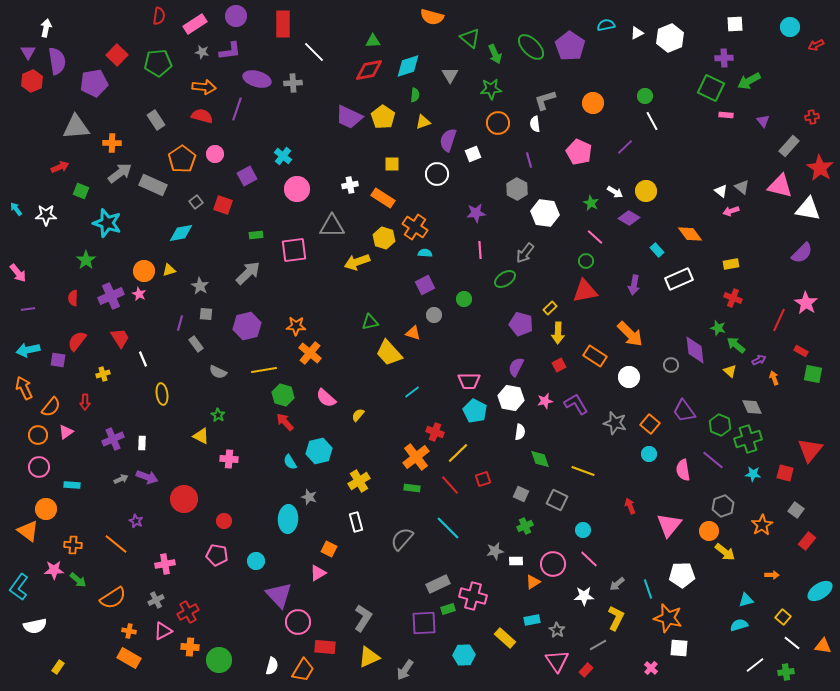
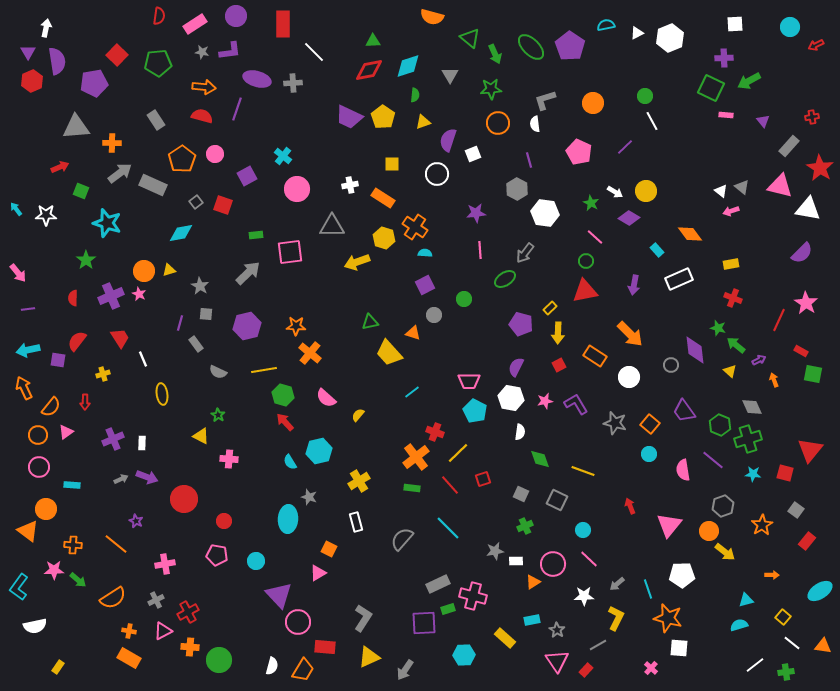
pink square at (294, 250): moved 4 px left, 2 px down
orange arrow at (774, 378): moved 2 px down
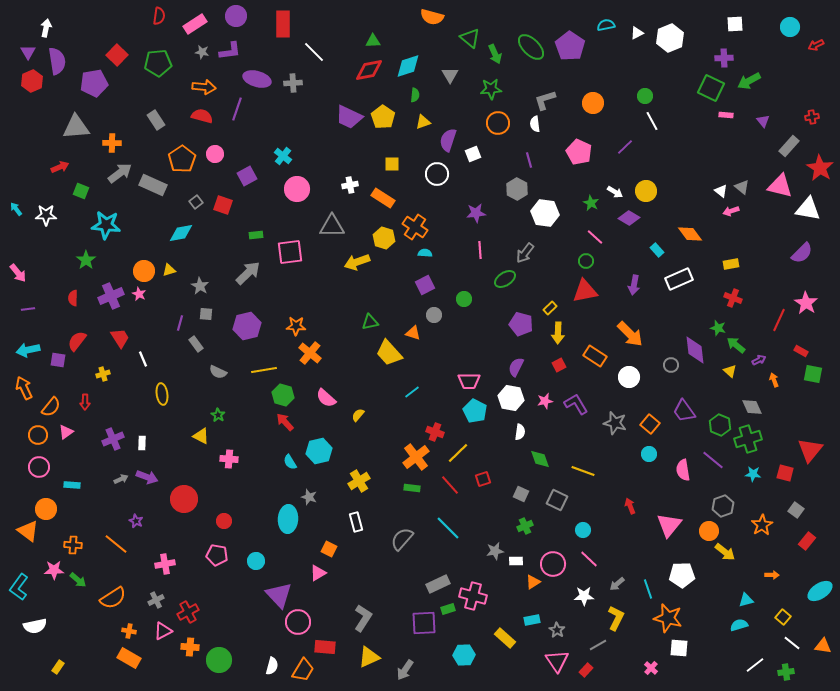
cyan star at (107, 223): moved 1 px left, 2 px down; rotated 12 degrees counterclockwise
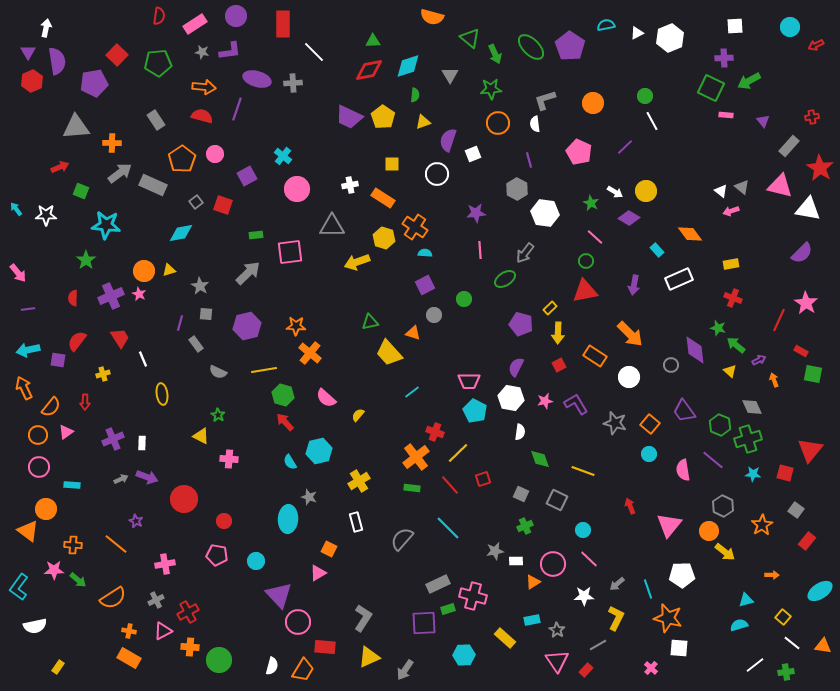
white square at (735, 24): moved 2 px down
gray hexagon at (723, 506): rotated 15 degrees counterclockwise
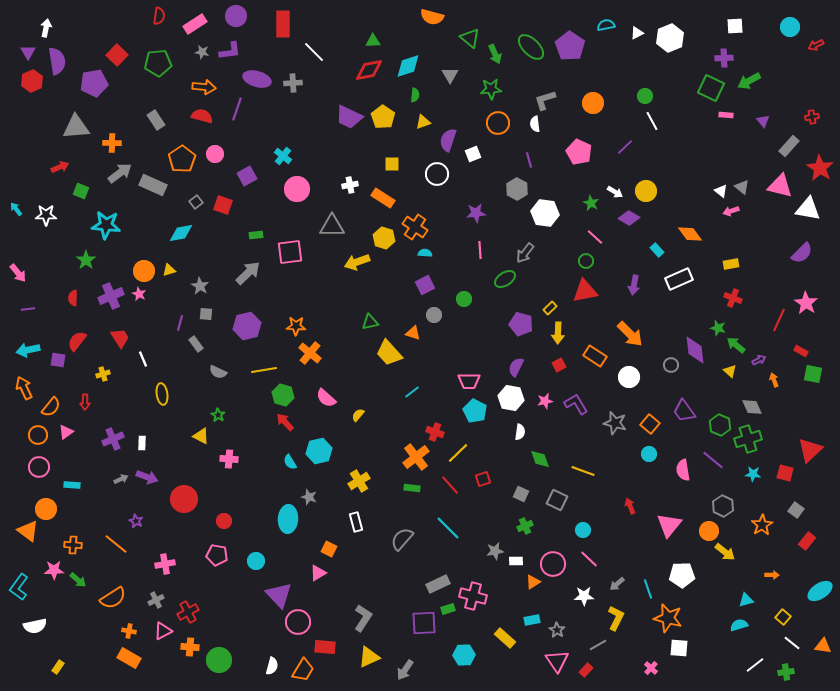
red triangle at (810, 450): rotated 8 degrees clockwise
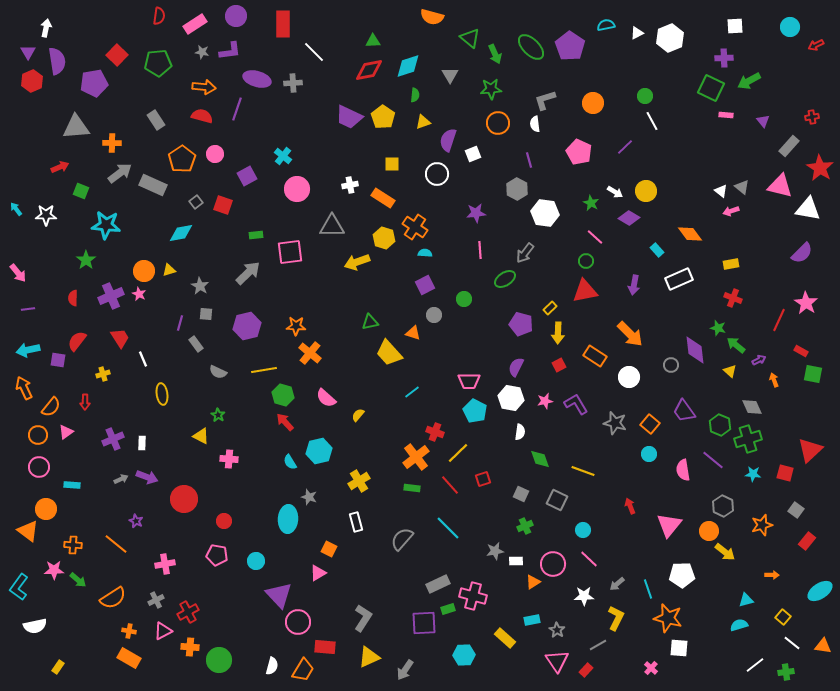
orange star at (762, 525): rotated 15 degrees clockwise
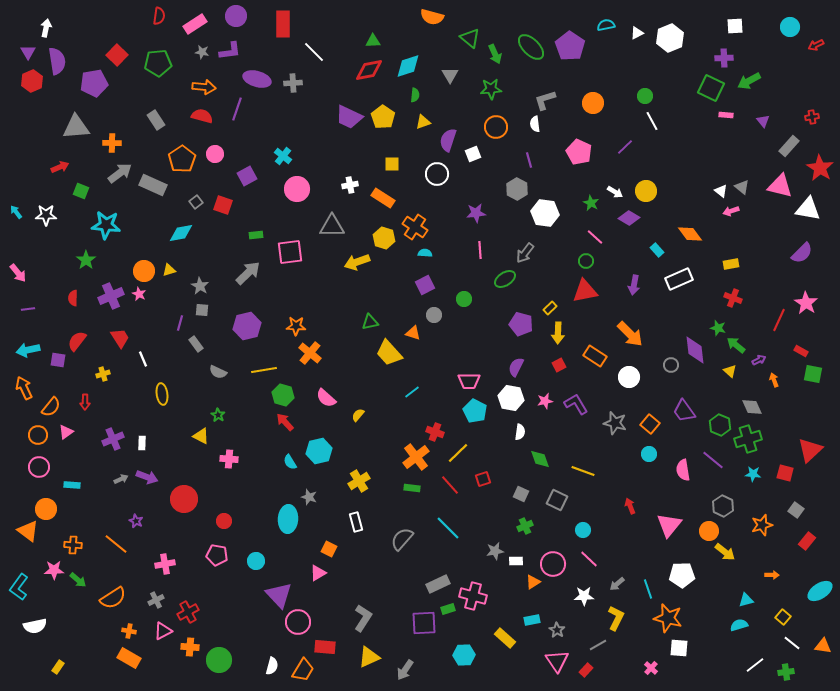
orange circle at (498, 123): moved 2 px left, 4 px down
cyan arrow at (16, 209): moved 3 px down
gray square at (206, 314): moved 4 px left, 4 px up
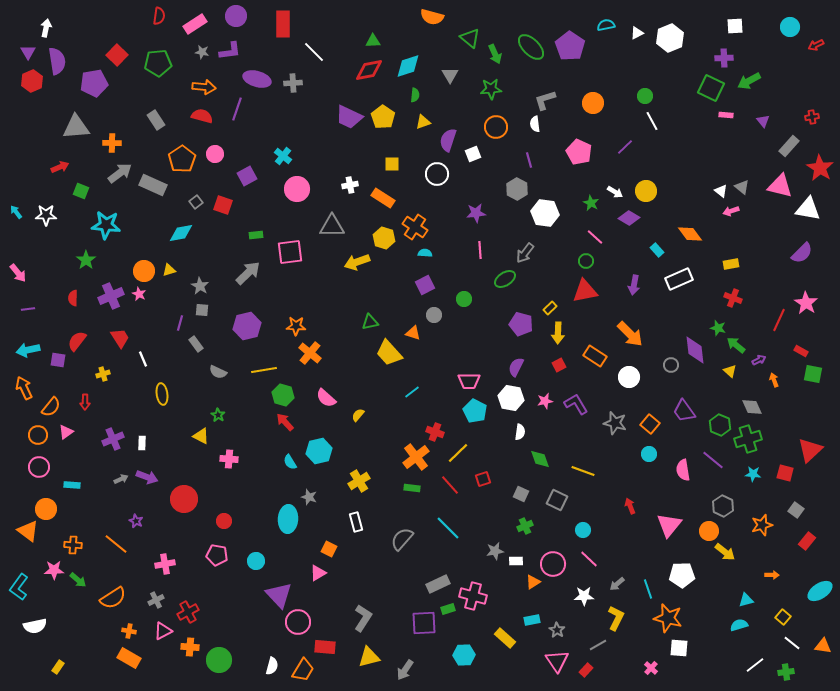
yellow triangle at (369, 657): rotated 10 degrees clockwise
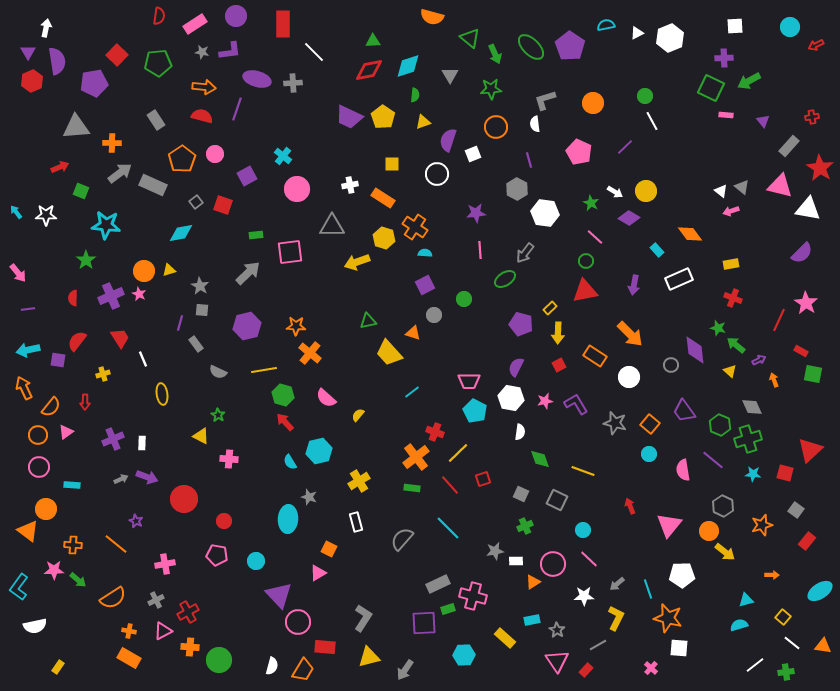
green triangle at (370, 322): moved 2 px left, 1 px up
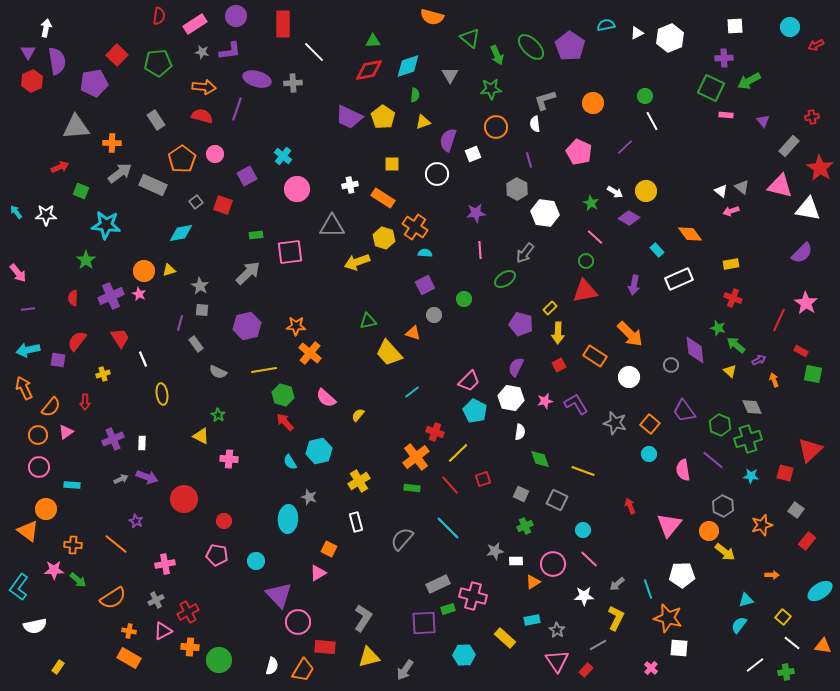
green arrow at (495, 54): moved 2 px right, 1 px down
pink trapezoid at (469, 381): rotated 45 degrees counterclockwise
cyan star at (753, 474): moved 2 px left, 2 px down
cyan semicircle at (739, 625): rotated 36 degrees counterclockwise
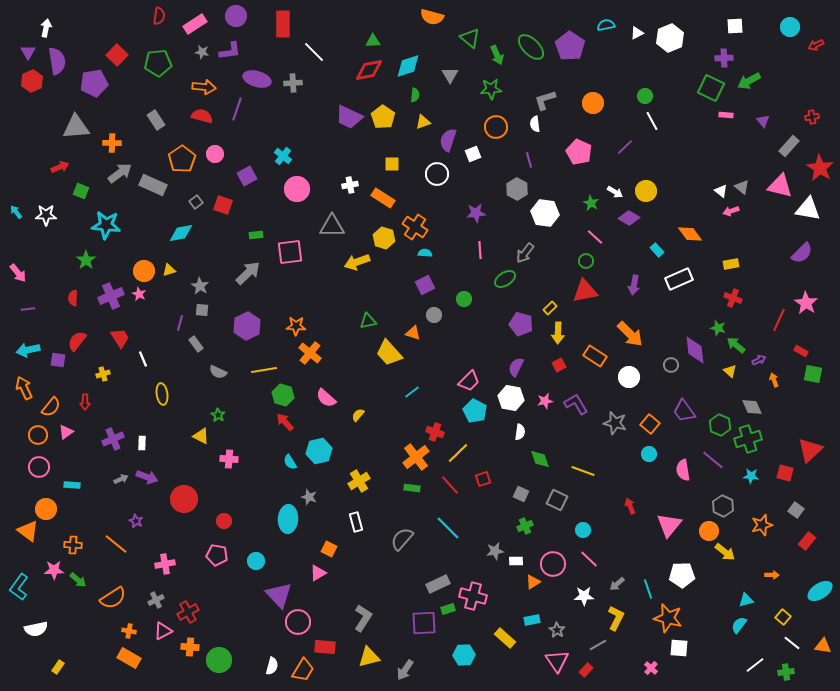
purple hexagon at (247, 326): rotated 12 degrees counterclockwise
white semicircle at (35, 626): moved 1 px right, 3 px down
